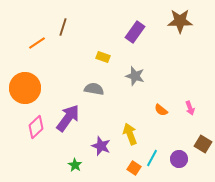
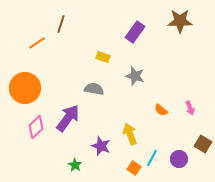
brown line: moved 2 px left, 3 px up
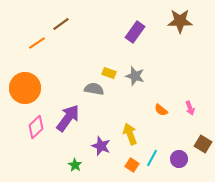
brown line: rotated 36 degrees clockwise
yellow rectangle: moved 6 px right, 16 px down
orange square: moved 2 px left, 3 px up
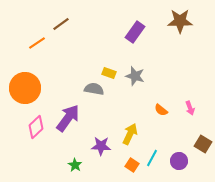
yellow arrow: rotated 45 degrees clockwise
purple star: rotated 18 degrees counterclockwise
purple circle: moved 2 px down
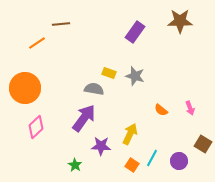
brown line: rotated 30 degrees clockwise
purple arrow: moved 16 px right
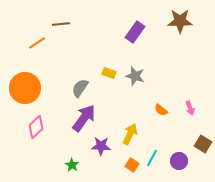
gray semicircle: moved 14 px left, 1 px up; rotated 66 degrees counterclockwise
green star: moved 3 px left
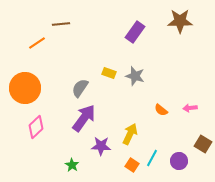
pink arrow: rotated 104 degrees clockwise
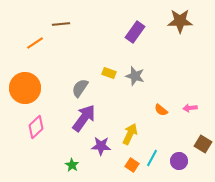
orange line: moved 2 px left
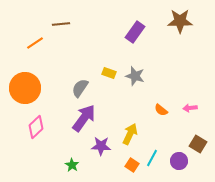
brown square: moved 5 px left
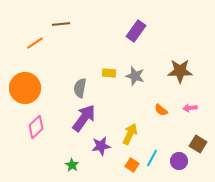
brown star: moved 50 px down
purple rectangle: moved 1 px right, 1 px up
yellow rectangle: rotated 16 degrees counterclockwise
gray semicircle: rotated 24 degrees counterclockwise
purple star: rotated 12 degrees counterclockwise
